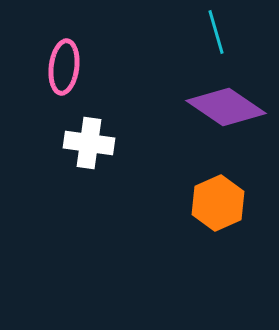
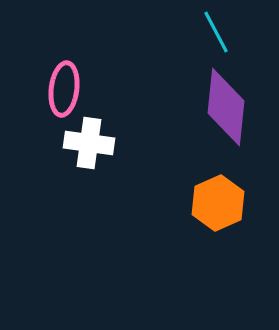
cyan line: rotated 12 degrees counterclockwise
pink ellipse: moved 22 px down
purple diamond: rotated 62 degrees clockwise
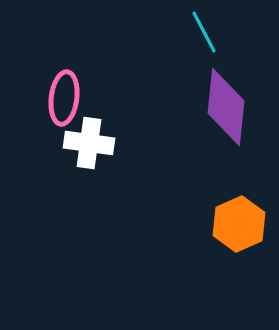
cyan line: moved 12 px left
pink ellipse: moved 9 px down
orange hexagon: moved 21 px right, 21 px down
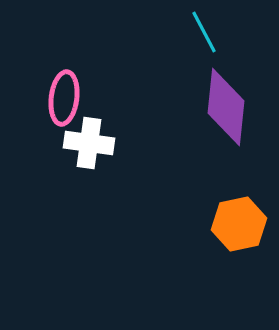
orange hexagon: rotated 12 degrees clockwise
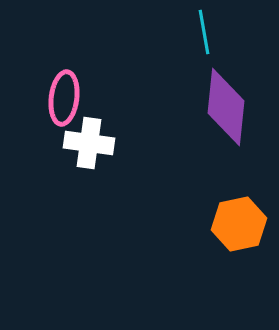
cyan line: rotated 18 degrees clockwise
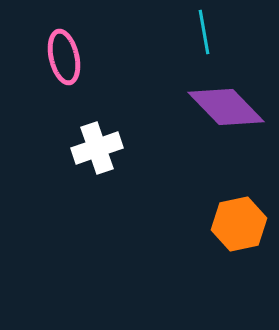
pink ellipse: moved 41 px up; rotated 20 degrees counterclockwise
purple diamond: rotated 50 degrees counterclockwise
white cross: moved 8 px right, 5 px down; rotated 27 degrees counterclockwise
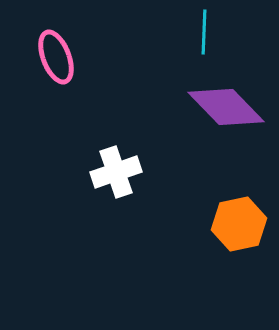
cyan line: rotated 12 degrees clockwise
pink ellipse: moved 8 px left; rotated 8 degrees counterclockwise
white cross: moved 19 px right, 24 px down
